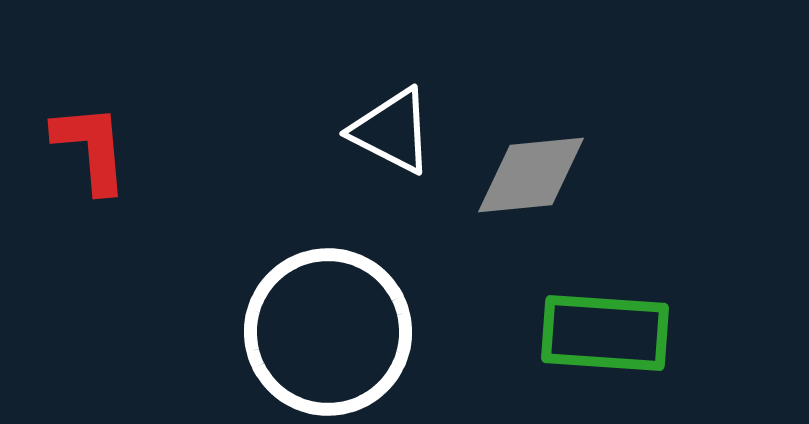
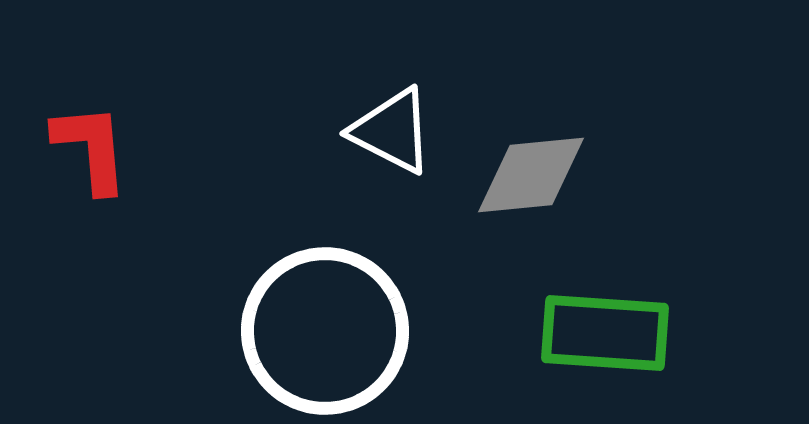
white circle: moved 3 px left, 1 px up
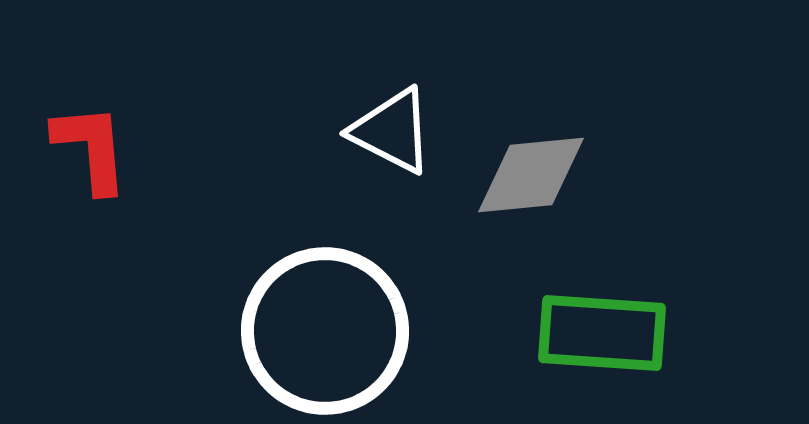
green rectangle: moved 3 px left
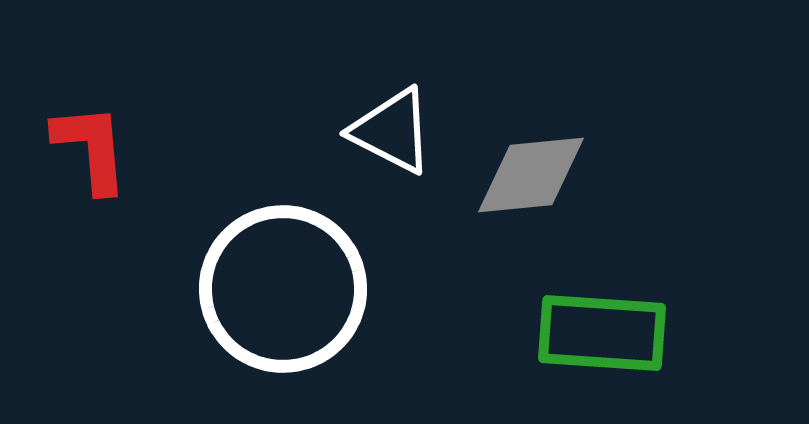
white circle: moved 42 px left, 42 px up
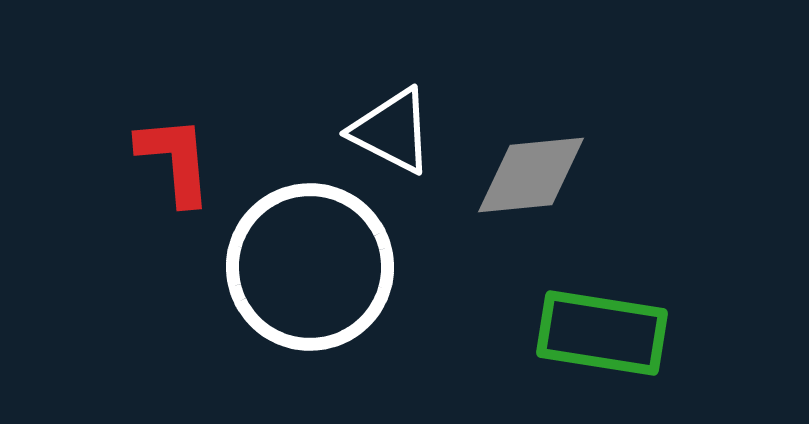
red L-shape: moved 84 px right, 12 px down
white circle: moved 27 px right, 22 px up
green rectangle: rotated 5 degrees clockwise
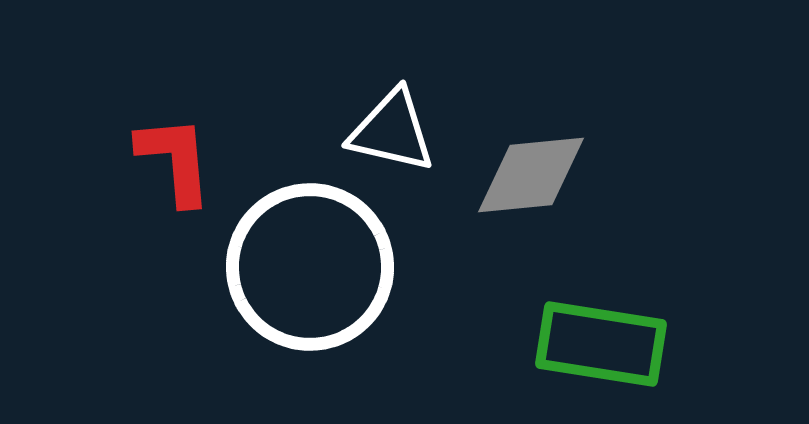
white triangle: rotated 14 degrees counterclockwise
green rectangle: moved 1 px left, 11 px down
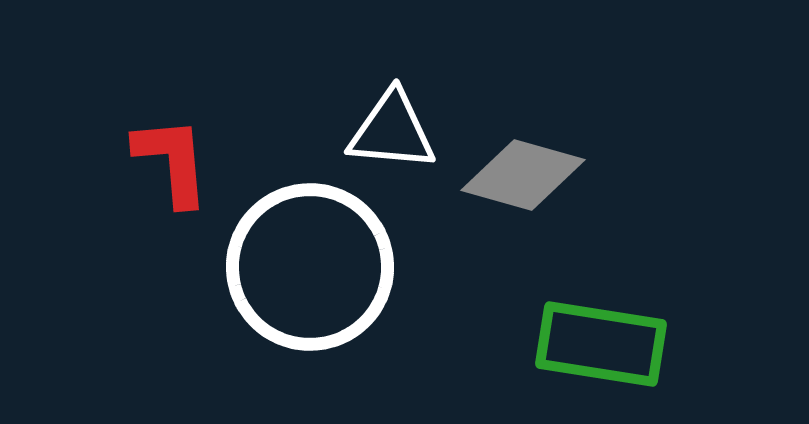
white triangle: rotated 8 degrees counterclockwise
red L-shape: moved 3 px left, 1 px down
gray diamond: moved 8 px left; rotated 21 degrees clockwise
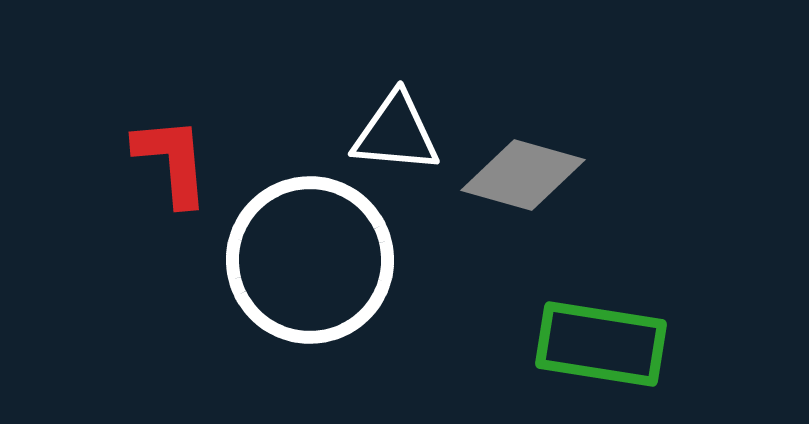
white triangle: moved 4 px right, 2 px down
white circle: moved 7 px up
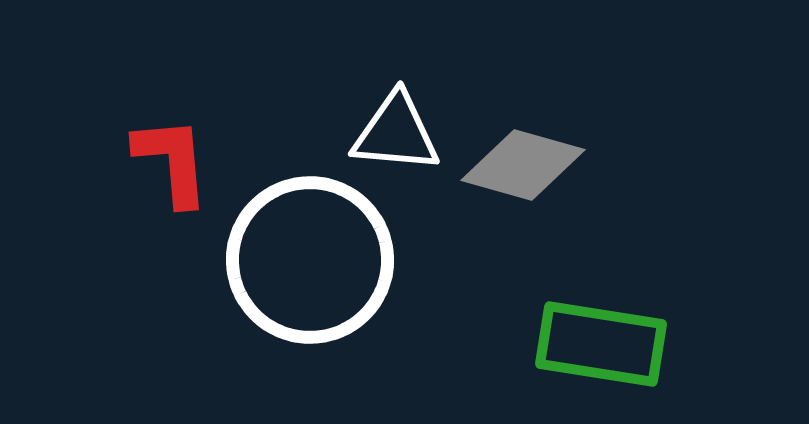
gray diamond: moved 10 px up
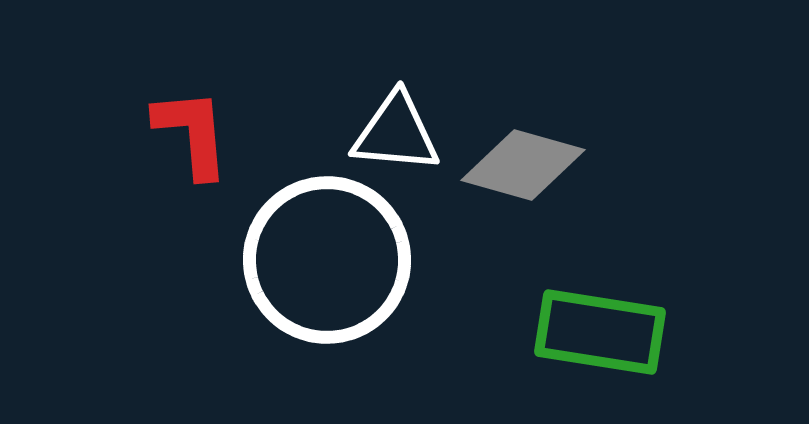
red L-shape: moved 20 px right, 28 px up
white circle: moved 17 px right
green rectangle: moved 1 px left, 12 px up
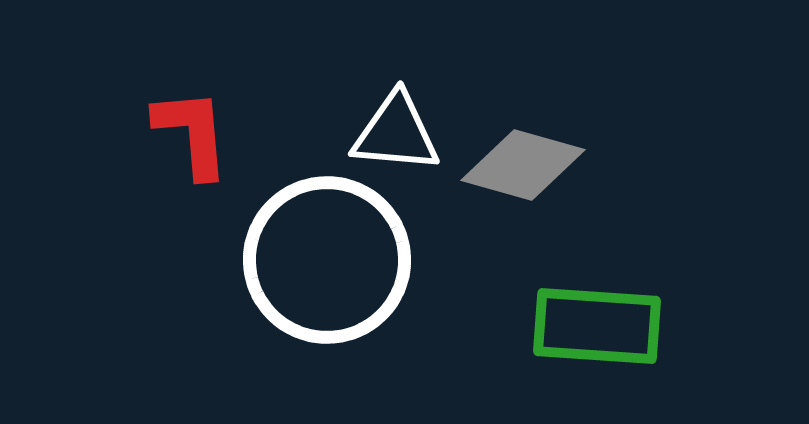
green rectangle: moved 3 px left, 6 px up; rotated 5 degrees counterclockwise
